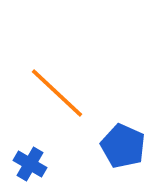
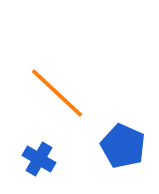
blue cross: moved 9 px right, 5 px up
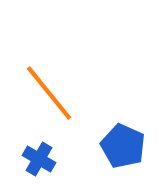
orange line: moved 8 px left; rotated 8 degrees clockwise
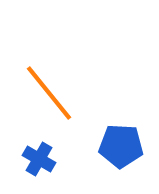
blue pentagon: moved 2 px left; rotated 21 degrees counterclockwise
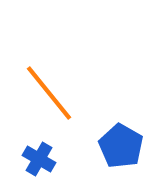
blue pentagon: rotated 27 degrees clockwise
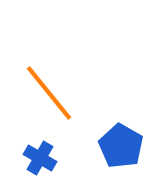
blue cross: moved 1 px right, 1 px up
